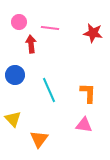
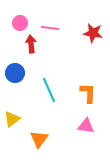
pink circle: moved 1 px right, 1 px down
blue circle: moved 2 px up
yellow triangle: moved 1 px left; rotated 36 degrees clockwise
pink triangle: moved 2 px right, 1 px down
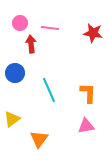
pink triangle: rotated 18 degrees counterclockwise
